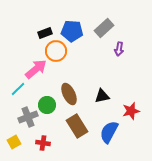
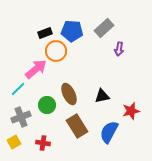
gray cross: moved 7 px left
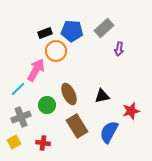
pink arrow: moved 1 px down; rotated 20 degrees counterclockwise
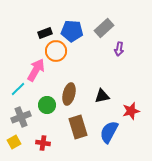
brown ellipse: rotated 40 degrees clockwise
brown rectangle: moved 1 px right, 1 px down; rotated 15 degrees clockwise
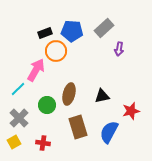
gray cross: moved 2 px left, 1 px down; rotated 24 degrees counterclockwise
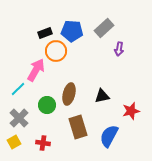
blue semicircle: moved 4 px down
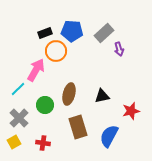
gray rectangle: moved 5 px down
purple arrow: rotated 24 degrees counterclockwise
green circle: moved 2 px left
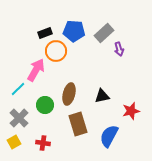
blue pentagon: moved 2 px right
brown rectangle: moved 3 px up
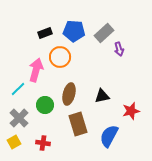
orange circle: moved 4 px right, 6 px down
pink arrow: rotated 15 degrees counterclockwise
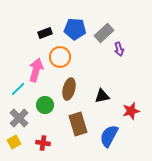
blue pentagon: moved 1 px right, 2 px up
brown ellipse: moved 5 px up
